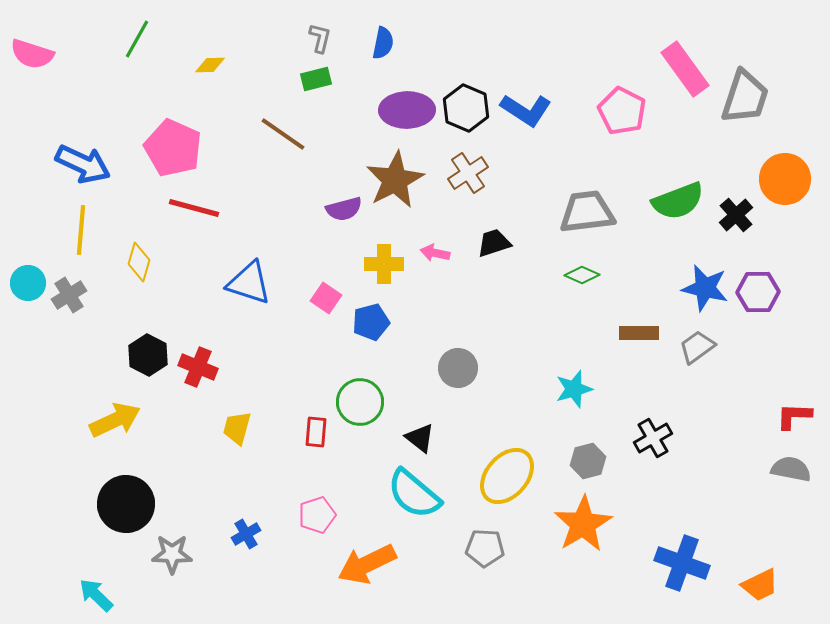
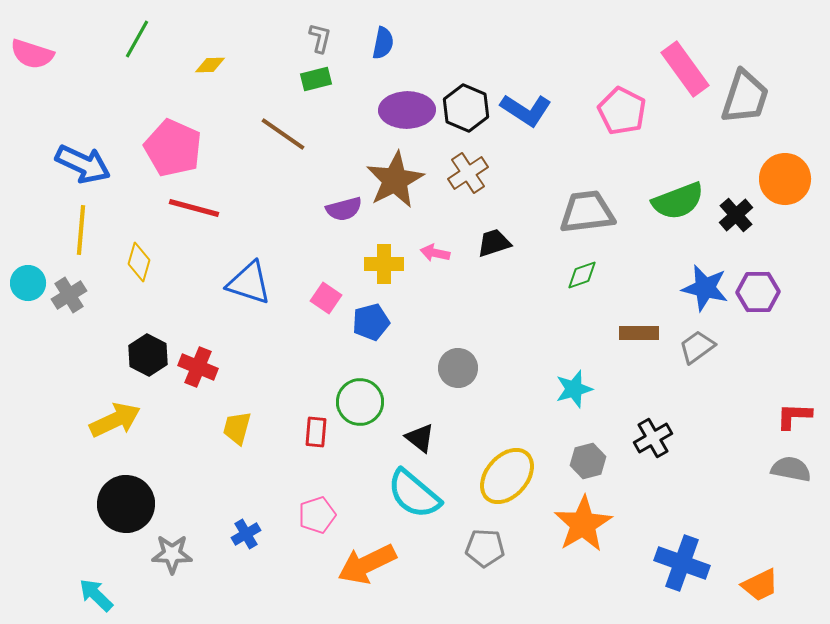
green diamond at (582, 275): rotated 44 degrees counterclockwise
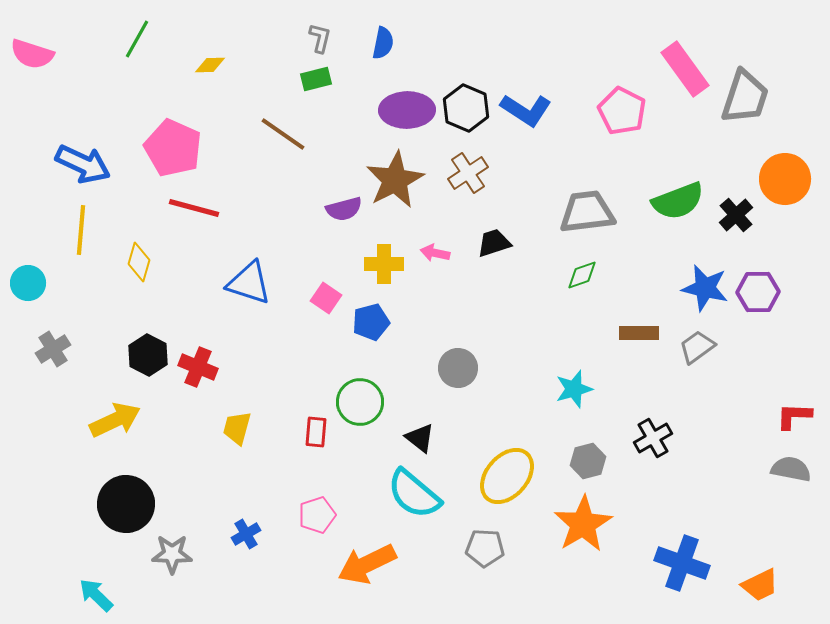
gray cross at (69, 295): moved 16 px left, 54 px down
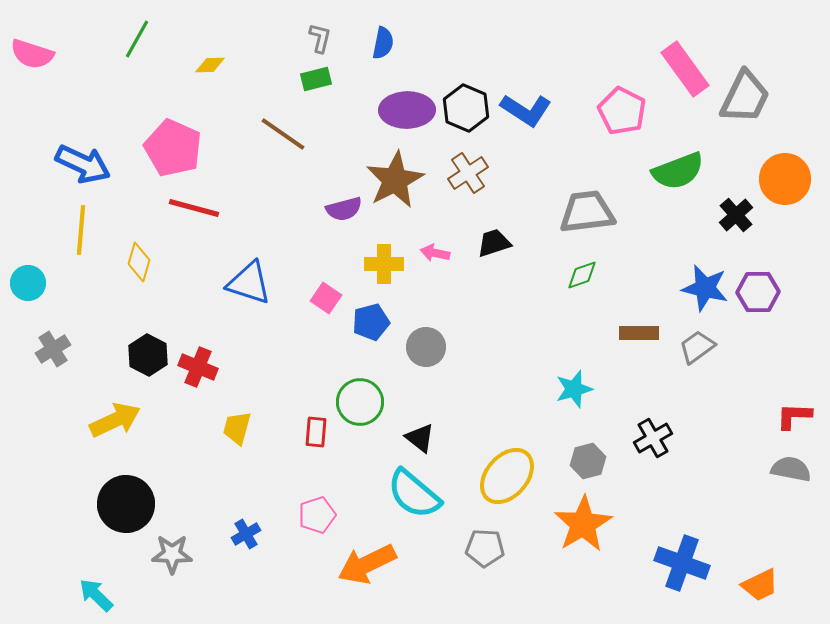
gray trapezoid at (745, 97): rotated 8 degrees clockwise
green semicircle at (678, 201): moved 30 px up
gray circle at (458, 368): moved 32 px left, 21 px up
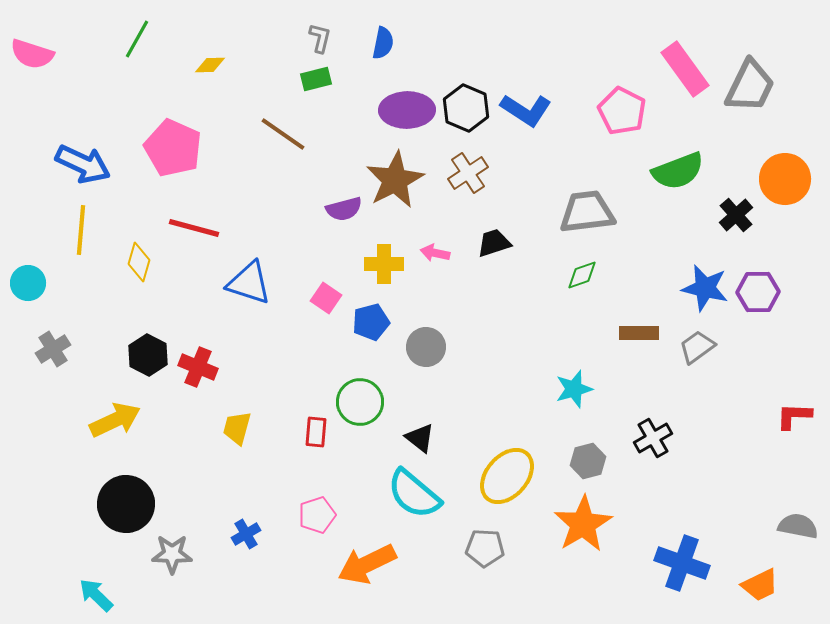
gray trapezoid at (745, 97): moved 5 px right, 11 px up
red line at (194, 208): moved 20 px down
gray semicircle at (791, 469): moved 7 px right, 57 px down
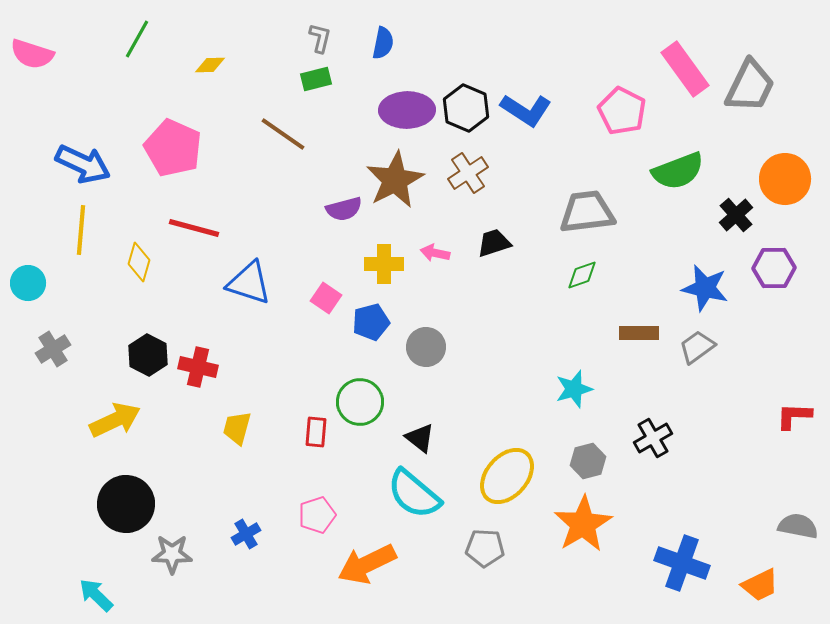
purple hexagon at (758, 292): moved 16 px right, 24 px up
red cross at (198, 367): rotated 9 degrees counterclockwise
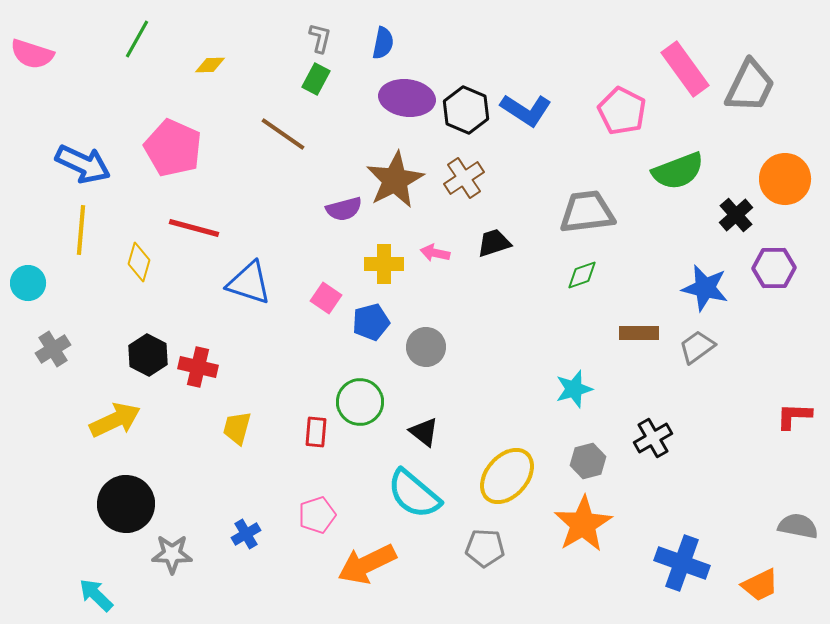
green rectangle at (316, 79): rotated 48 degrees counterclockwise
black hexagon at (466, 108): moved 2 px down
purple ellipse at (407, 110): moved 12 px up; rotated 8 degrees clockwise
brown cross at (468, 173): moved 4 px left, 5 px down
black triangle at (420, 438): moved 4 px right, 6 px up
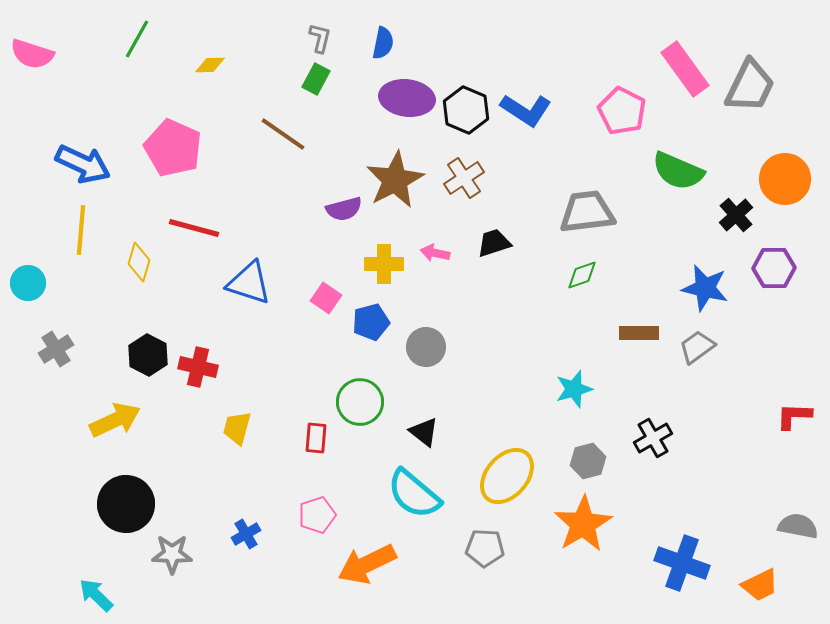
green semicircle at (678, 171): rotated 44 degrees clockwise
gray cross at (53, 349): moved 3 px right
red rectangle at (316, 432): moved 6 px down
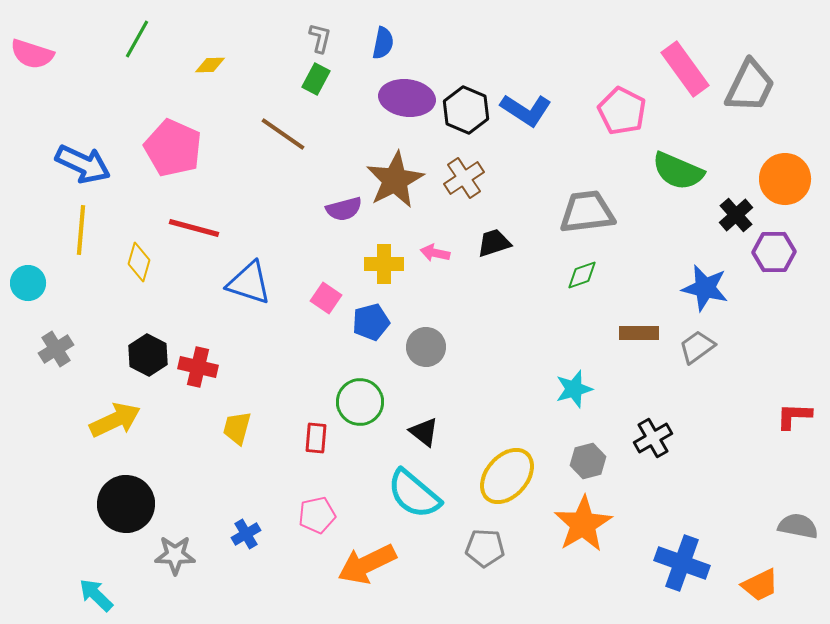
purple hexagon at (774, 268): moved 16 px up
pink pentagon at (317, 515): rotated 6 degrees clockwise
gray star at (172, 554): moved 3 px right, 1 px down
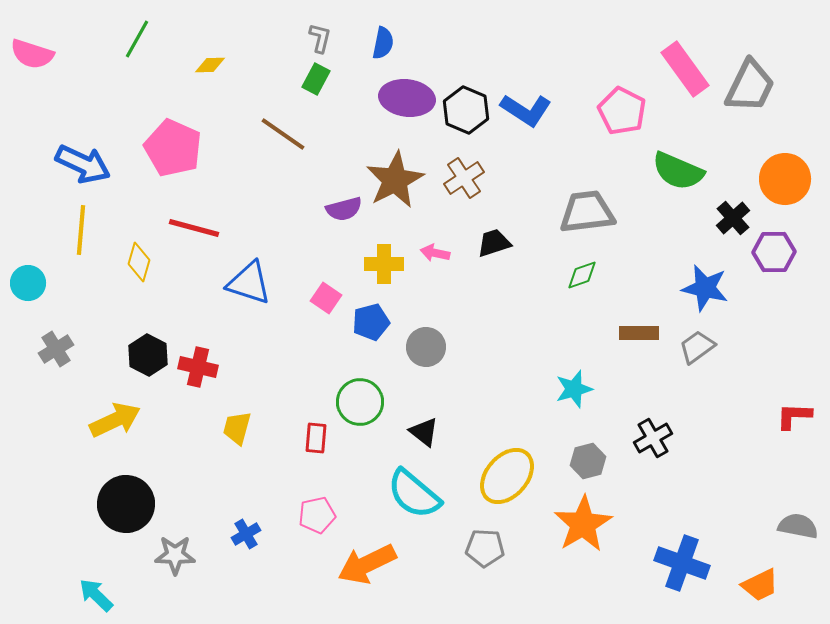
black cross at (736, 215): moved 3 px left, 3 px down
